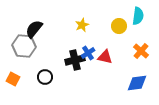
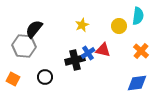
red triangle: moved 2 px left, 7 px up
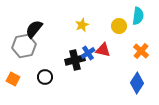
gray hexagon: rotated 15 degrees counterclockwise
blue diamond: rotated 50 degrees counterclockwise
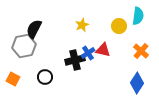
black semicircle: rotated 12 degrees counterclockwise
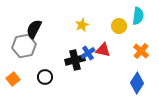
orange square: rotated 24 degrees clockwise
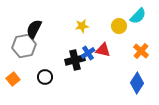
cyan semicircle: rotated 36 degrees clockwise
yellow star: moved 1 px down; rotated 16 degrees clockwise
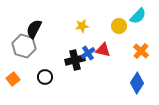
gray hexagon: rotated 25 degrees clockwise
